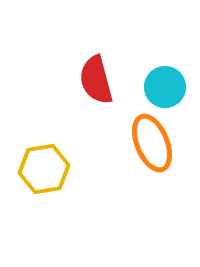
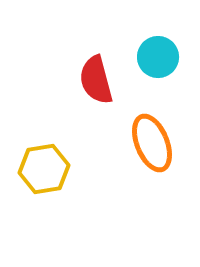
cyan circle: moved 7 px left, 30 px up
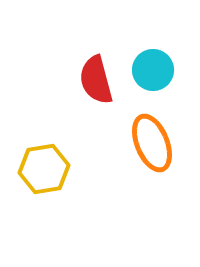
cyan circle: moved 5 px left, 13 px down
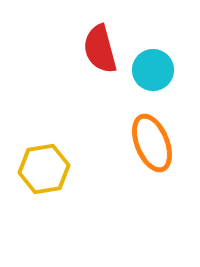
red semicircle: moved 4 px right, 31 px up
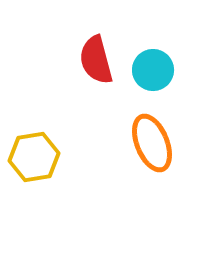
red semicircle: moved 4 px left, 11 px down
yellow hexagon: moved 10 px left, 12 px up
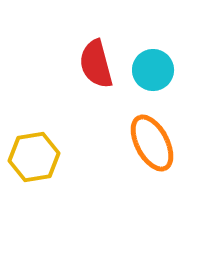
red semicircle: moved 4 px down
orange ellipse: rotated 6 degrees counterclockwise
